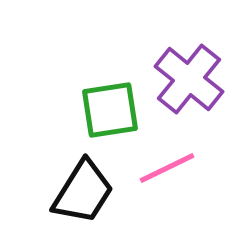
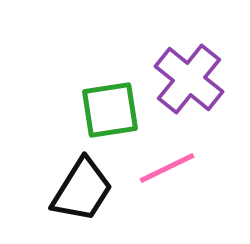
black trapezoid: moved 1 px left, 2 px up
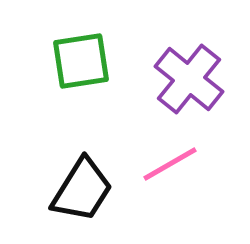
green square: moved 29 px left, 49 px up
pink line: moved 3 px right, 4 px up; rotated 4 degrees counterclockwise
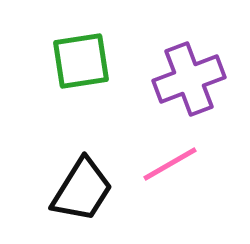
purple cross: rotated 30 degrees clockwise
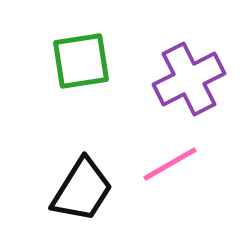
purple cross: rotated 6 degrees counterclockwise
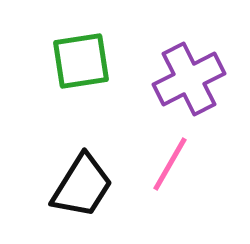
pink line: rotated 30 degrees counterclockwise
black trapezoid: moved 4 px up
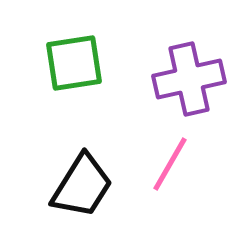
green square: moved 7 px left, 2 px down
purple cross: rotated 14 degrees clockwise
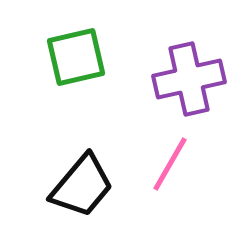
green square: moved 2 px right, 6 px up; rotated 4 degrees counterclockwise
black trapezoid: rotated 8 degrees clockwise
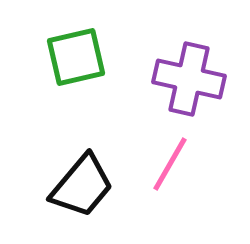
purple cross: rotated 26 degrees clockwise
